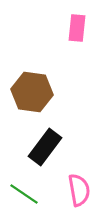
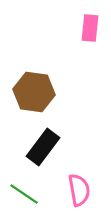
pink rectangle: moved 13 px right
brown hexagon: moved 2 px right
black rectangle: moved 2 px left
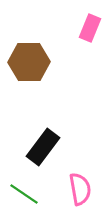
pink rectangle: rotated 16 degrees clockwise
brown hexagon: moved 5 px left, 30 px up; rotated 9 degrees counterclockwise
pink semicircle: moved 1 px right, 1 px up
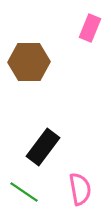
green line: moved 2 px up
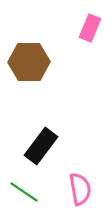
black rectangle: moved 2 px left, 1 px up
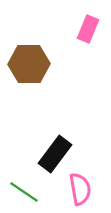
pink rectangle: moved 2 px left, 1 px down
brown hexagon: moved 2 px down
black rectangle: moved 14 px right, 8 px down
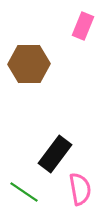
pink rectangle: moved 5 px left, 3 px up
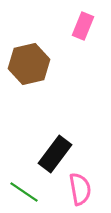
brown hexagon: rotated 12 degrees counterclockwise
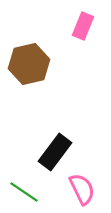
black rectangle: moved 2 px up
pink semicircle: moved 2 px right; rotated 16 degrees counterclockwise
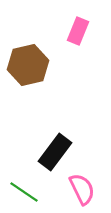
pink rectangle: moved 5 px left, 5 px down
brown hexagon: moved 1 px left, 1 px down
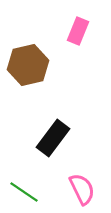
black rectangle: moved 2 px left, 14 px up
